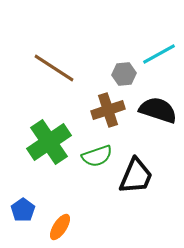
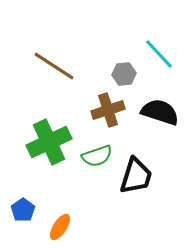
cyan line: rotated 76 degrees clockwise
brown line: moved 2 px up
black semicircle: moved 2 px right, 2 px down
green cross: rotated 9 degrees clockwise
black trapezoid: rotated 6 degrees counterclockwise
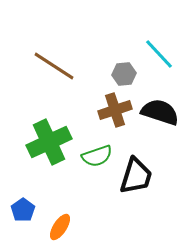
brown cross: moved 7 px right
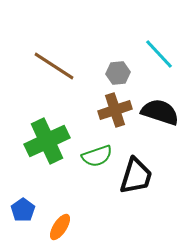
gray hexagon: moved 6 px left, 1 px up
green cross: moved 2 px left, 1 px up
